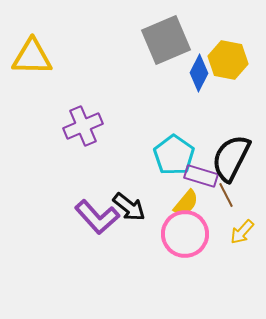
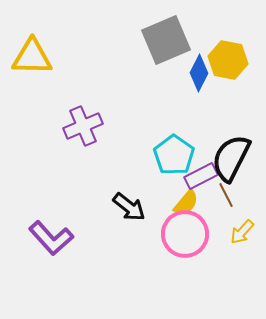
purple rectangle: rotated 44 degrees counterclockwise
purple L-shape: moved 46 px left, 21 px down
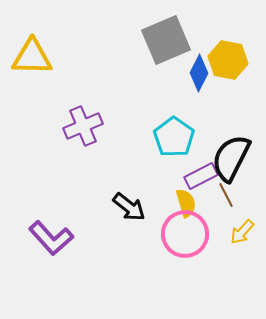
cyan pentagon: moved 18 px up
yellow semicircle: rotated 56 degrees counterclockwise
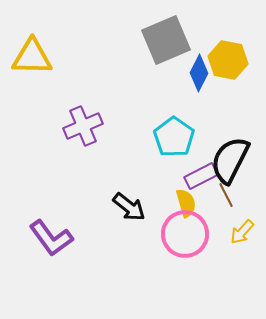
black semicircle: moved 1 px left, 2 px down
purple L-shape: rotated 6 degrees clockwise
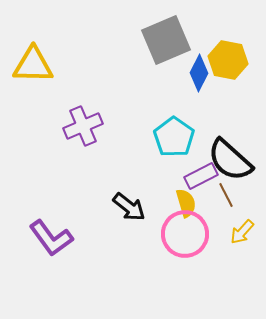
yellow triangle: moved 1 px right, 8 px down
black semicircle: rotated 75 degrees counterclockwise
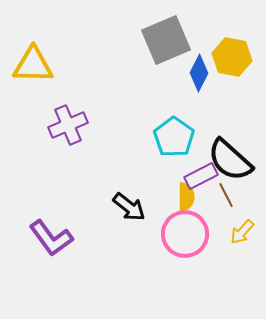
yellow hexagon: moved 4 px right, 3 px up
purple cross: moved 15 px left, 1 px up
yellow semicircle: moved 6 px up; rotated 16 degrees clockwise
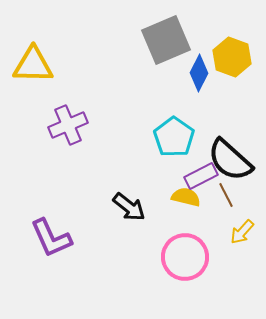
yellow hexagon: rotated 9 degrees clockwise
yellow semicircle: rotated 76 degrees counterclockwise
pink circle: moved 23 px down
purple L-shape: rotated 12 degrees clockwise
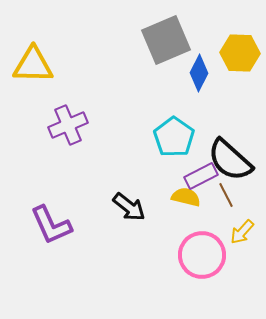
yellow hexagon: moved 8 px right, 4 px up; rotated 18 degrees counterclockwise
purple L-shape: moved 13 px up
pink circle: moved 17 px right, 2 px up
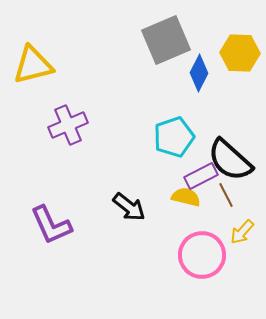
yellow triangle: rotated 15 degrees counterclockwise
cyan pentagon: rotated 18 degrees clockwise
